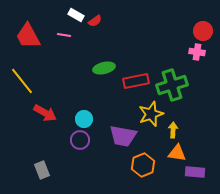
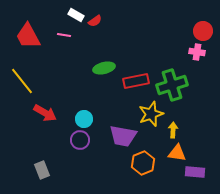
orange hexagon: moved 2 px up
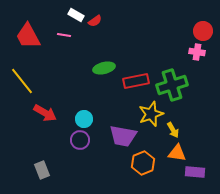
yellow arrow: rotated 147 degrees clockwise
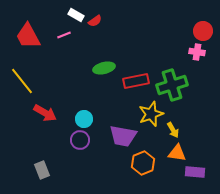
pink line: rotated 32 degrees counterclockwise
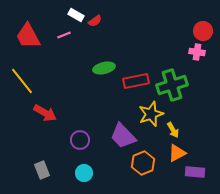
cyan circle: moved 54 px down
purple trapezoid: rotated 36 degrees clockwise
orange triangle: rotated 36 degrees counterclockwise
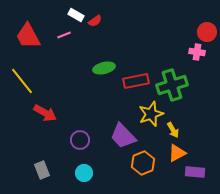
red circle: moved 4 px right, 1 px down
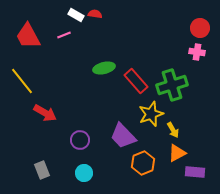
red semicircle: moved 7 px up; rotated 136 degrees counterclockwise
red circle: moved 7 px left, 4 px up
red rectangle: rotated 60 degrees clockwise
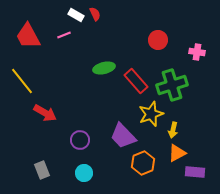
red semicircle: rotated 56 degrees clockwise
red circle: moved 42 px left, 12 px down
yellow arrow: rotated 42 degrees clockwise
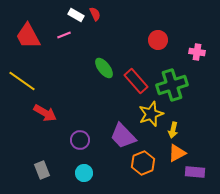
green ellipse: rotated 65 degrees clockwise
yellow line: rotated 16 degrees counterclockwise
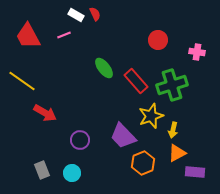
yellow star: moved 2 px down
cyan circle: moved 12 px left
